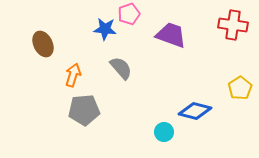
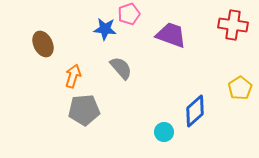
orange arrow: moved 1 px down
blue diamond: rotated 56 degrees counterclockwise
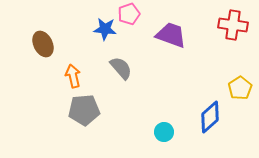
orange arrow: rotated 30 degrees counterclockwise
blue diamond: moved 15 px right, 6 px down
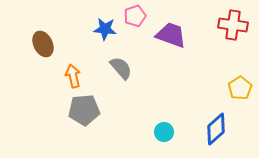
pink pentagon: moved 6 px right, 2 px down
blue diamond: moved 6 px right, 12 px down
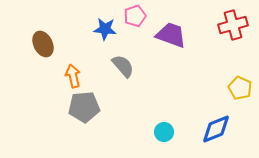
red cross: rotated 24 degrees counterclockwise
gray semicircle: moved 2 px right, 2 px up
yellow pentagon: rotated 15 degrees counterclockwise
gray pentagon: moved 3 px up
blue diamond: rotated 20 degrees clockwise
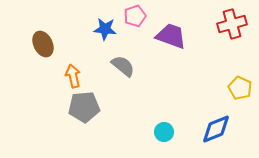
red cross: moved 1 px left, 1 px up
purple trapezoid: moved 1 px down
gray semicircle: rotated 10 degrees counterclockwise
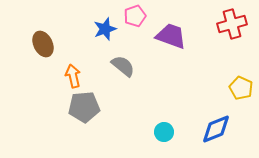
blue star: rotated 25 degrees counterclockwise
yellow pentagon: moved 1 px right
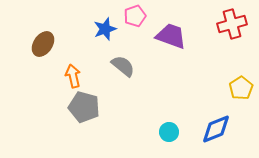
brown ellipse: rotated 60 degrees clockwise
yellow pentagon: rotated 15 degrees clockwise
gray pentagon: rotated 20 degrees clockwise
cyan circle: moved 5 px right
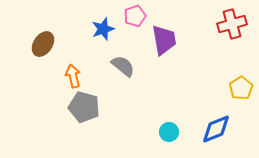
blue star: moved 2 px left
purple trapezoid: moved 7 px left, 4 px down; rotated 60 degrees clockwise
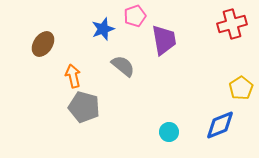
blue diamond: moved 4 px right, 4 px up
